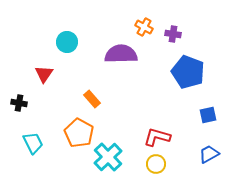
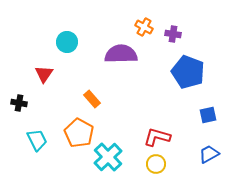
cyan trapezoid: moved 4 px right, 3 px up
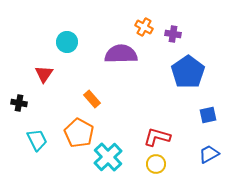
blue pentagon: rotated 16 degrees clockwise
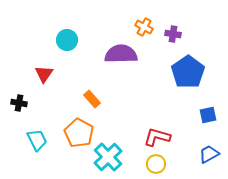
cyan circle: moved 2 px up
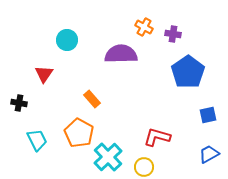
yellow circle: moved 12 px left, 3 px down
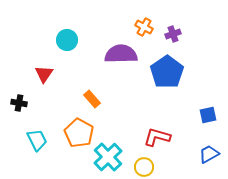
purple cross: rotated 28 degrees counterclockwise
blue pentagon: moved 21 px left
